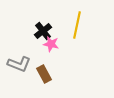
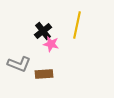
brown rectangle: rotated 66 degrees counterclockwise
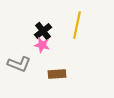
pink star: moved 9 px left, 1 px down
brown rectangle: moved 13 px right
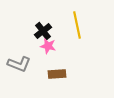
yellow line: rotated 24 degrees counterclockwise
pink star: moved 6 px right, 1 px down
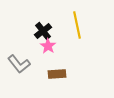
pink star: rotated 21 degrees clockwise
gray L-shape: rotated 30 degrees clockwise
